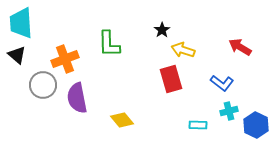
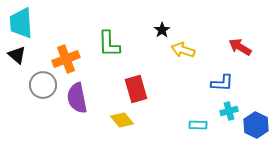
orange cross: moved 1 px right
red rectangle: moved 35 px left, 10 px down
blue L-shape: rotated 35 degrees counterclockwise
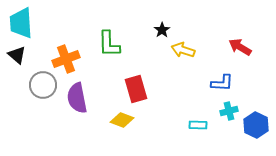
yellow diamond: rotated 30 degrees counterclockwise
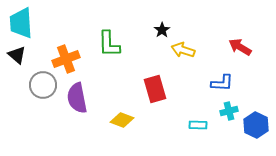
red rectangle: moved 19 px right
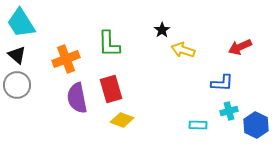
cyan trapezoid: rotated 28 degrees counterclockwise
red arrow: rotated 55 degrees counterclockwise
gray circle: moved 26 px left
red rectangle: moved 44 px left
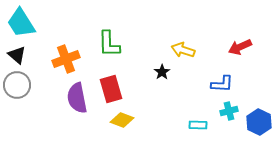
black star: moved 42 px down
blue L-shape: moved 1 px down
blue hexagon: moved 3 px right, 3 px up
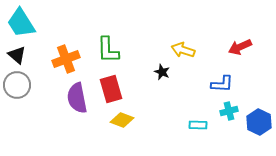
green L-shape: moved 1 px left, 6 px down
black star: rotated 14 degrees counterclockwise
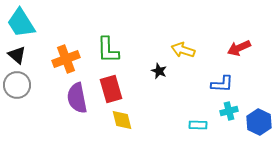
red arrow: moved 1 px left, 1 px down
black star: moved 3 px left, 1 px up
yellow diamond: rotated 55 degrees clockwise
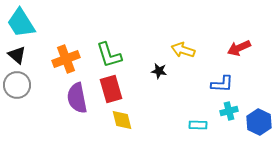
green L-shape: moved 1 px right, 5 px down; rotated 16 degrees counterclockwise
black star: rotated 14 degrees counterclockwise
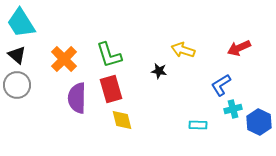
orange cross: moved 2 px left; rotated 24 degrees counterclockwise
blue L-shape: moved 1 px left, 1 px down; rotated 145 degrees clockwise
purple semicircle: rotated 12 degrees clockwise
cyan cross: moved 4 px right, 2 px up
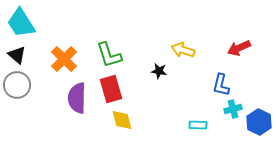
blue L-shape: rotated 45 degrees counterclockwise
